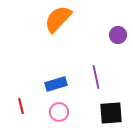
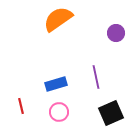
orange semicircle: rotated 12 degrees clockwise
purple circle: moved 2 px left, 2 px up
black square: rotated 20 degrees counterclockwise
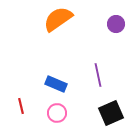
purple circle: moved 9 px up
purple line: moved 2 px right, 2 px up
blue rectangle: rotated 40 degrees clockwise
pink circle: moved 2 px left, 1 px down
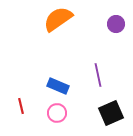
blue rectangle: moved 2 px right, 2 px down
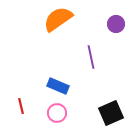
purple line: moved 7 px left, 18 px up
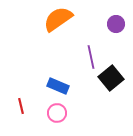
black square: moved 35 px up; rotated 15 degrees counterclockwise
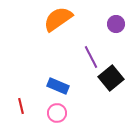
purple line: rotated 15 degrees counterclockwise
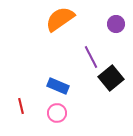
orange semicircle: moved 2 px right
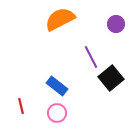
orange semicircle: rotated 8 degrees clockwise
blue rectangle: moved 1 px left; rotated 15 degrees clockwise
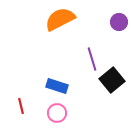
purple circle: moved 3 px right, 2 px up
purple line: moved 1 px right, 2 px down; rotated 10 degrees clockwise
black square: moved 1 px right, 2 px down
blue rectangle: rotated 20 degrees counterclockwise
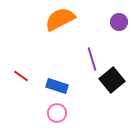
red line: moved 30 px up; rotated 42 degrees counterclockwise
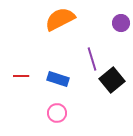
purple circle: moved 2 px right, 1 px down
red line: rotated 35 degrees counterclockwise
blue rectangle: moved 1 px right, 7 px up
